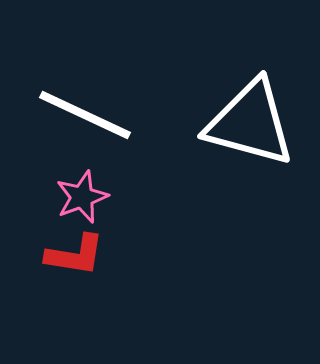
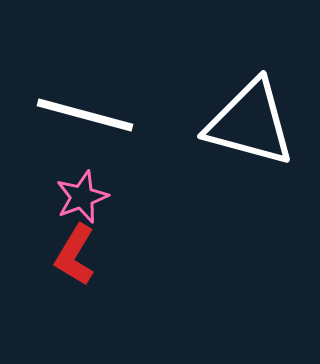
white line: rotated 10 degrees counterclockwise
red L-shape: rotated 112 degrees clockwise
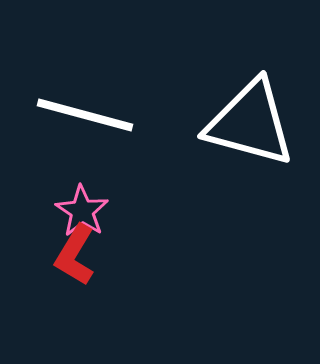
pink star: moved 14 px down; rotated 18 degrees counterclockwise
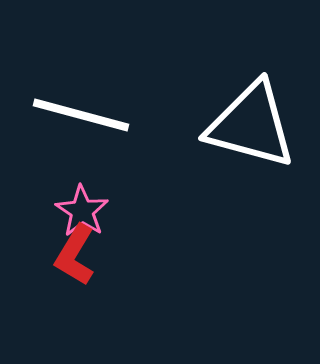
white line: moved 4 px left
white triangle: moved 1 px right, 2 px down
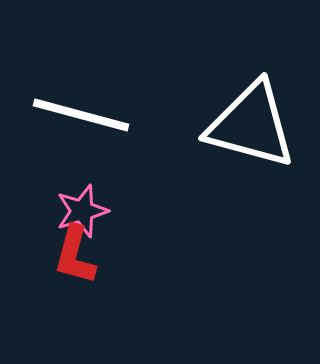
pink star: rotated 22 degrees clockwise
red L-shape: rotated 16 degrees counterclockwise
